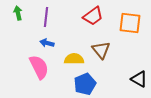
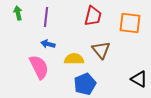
red trapezoid: rotated 40 degrees counterclockwise
blue arrow: moved 1 px right, 1 px down
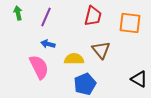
purple line: rotated 18 degrees clockwise
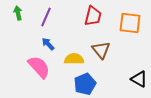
blue arrow: rotated 32 degrees clockwise
pink semicircle: rotated 15 degrees counterclockwise
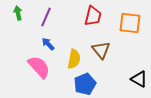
yellow semicircle: rotated 102 degrees clockwise
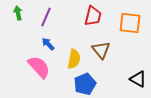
black triangle: moved 1 px left
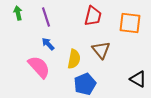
purple line: rotated 42 degrees counterclockwise
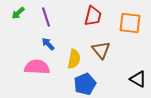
green arrow: rotated 120 degrees counterclockwise
pink semicircle: moved 2 px left; rotated 45 degrees counterclockwise
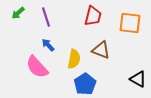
blue arrow: moved 1 px down
brown triangle: rotated 30 degrees counterclockwise
pink semicircle: rotated 135 degrees counterclockwise
blue pentagon: rotated 10 degrees counterclockwise
